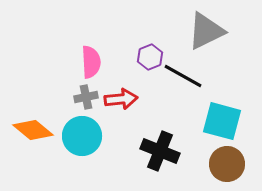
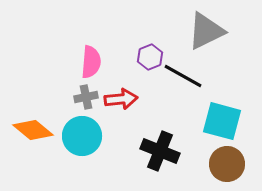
pink semicircle: rotated 8 degrees clockwise
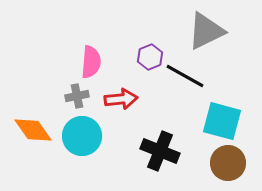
black line: moved 2 px right
gray cross: moved 9 px left, 1 px up
orange diamond: rotated 15 degrees clockwise
brown circle: moved 1 px right, 1 px up
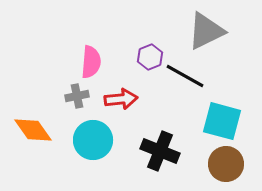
cyan circle: moved 11 px right, 4 px down
brown circle: moved 2 px left, 1 px down
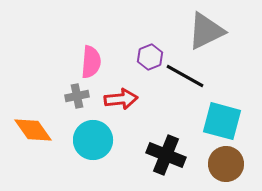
black cross: moved 6 px right, 4 px down
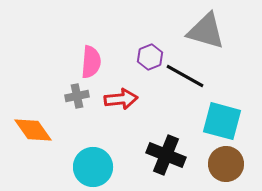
gray triangle: rotated 42 degrees clockwise
cyan circle: moved 27 px down
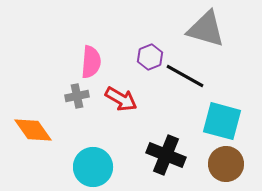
gray triangle: moved 2 px up
red arrow: rotated 36 degrees clockwise
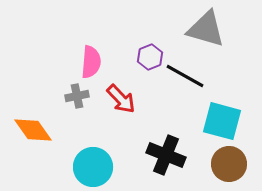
red arrow: rotated 16 degrees clockwise
brown circle: moved 3 px right
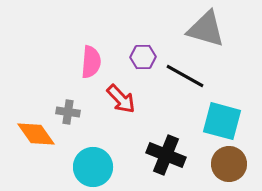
purple hexagon: moved 7 px left; rotated 20 degrees clockwise
gray cross: moved 9 px left, 16 px down; rotated 20 degrees clockwise
orange diamond: moved 3 px right, 4 px down
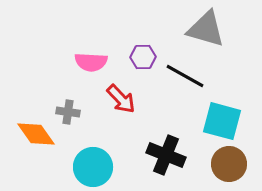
pink semicircle: rotated 88 degrees clockwise
